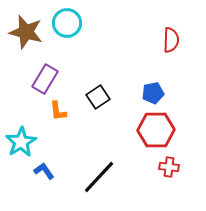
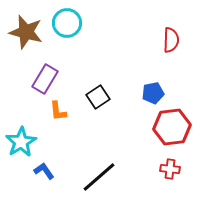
red hexagon: moved 16 px right, 3 px up; rotated 6 degrees counterclockwise
red cross: moved 1 px right, 2 px down
black line: rotated 6 degrees clockwise
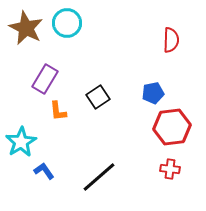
brown star: moved 4 px up; rotated 12 degrees clockwise
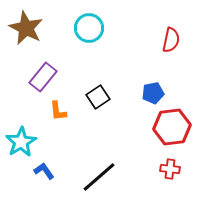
cyan circle: moved 22 px right, 5 px down
red semicircle: rotated 10 degrees clockwise
purple rectangle: moved 2 px left, 2 px up; rotated 8 degrees clockwise
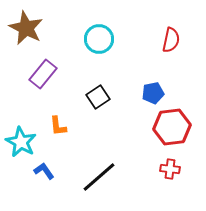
cyan circle: moved 10 px right, 11 px down
purple rectangle: moved 3 px up
orange L-shape: moved 15 px down
cyan star: rotated 12 degrees counterclockwise
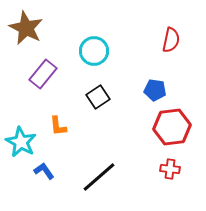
cyan circle: moved 5 px left, 12 px down
blue pentagon: moved 2 px right, 3 px up; rotated 20 degrees clockwise
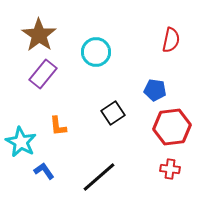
brown star: moved 13 px right, 7 px down; rotated 8 degrees clockwise
cyan circle: moved 2 px right, 1 px down
black square: moved 15 px right, 16 px down
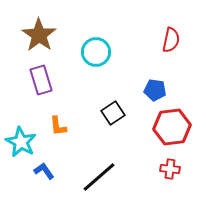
purple rectangle: moved 2 px left, 6 px down; rotated 56 degrees counterclockwise
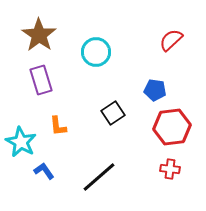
red semicircle: rotated 145 degrees counterclockwise
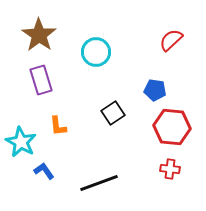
red hexagon: rotated 12 degrees clockwise
black line: moved 6 px down; rotated 21 degrees clockwise
